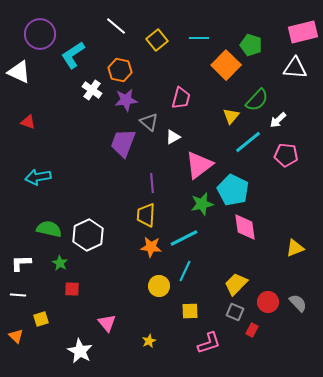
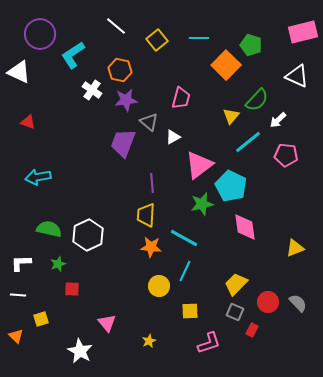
white triangle at (295, 68): moved 2 px right, 8 px down; rotated 20 degrees clockwise
cyan pentagon at (233, 190): moved 2 px left, 4 px up
cyan line at (184, 238): rotated 56 degrees clockwise
green star at (60, 263): moved 2 px left, 1 px down; rotated 21 degrees clockwise
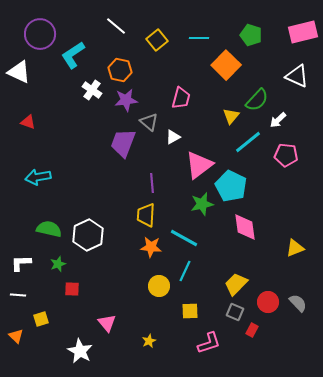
green pentagon at (251, 45): moved 10 px up
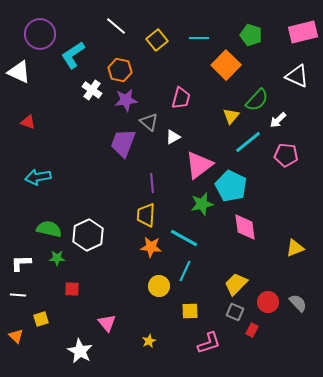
green star at (58, 264): moved 1 px left, 6 px up; rotated 21 degrees clockwise
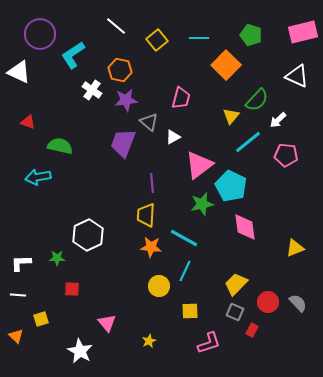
green semicircle at (49, 229): moved 11 px right, 83 px up
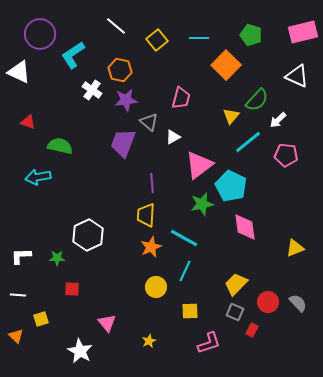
orange star at (151, 247): rotated 30 degrees counterclockwise
white L-shape at (21, 263): moved 7 px up
yellow circle at (159, 286): moved 3 px left, 1 px down
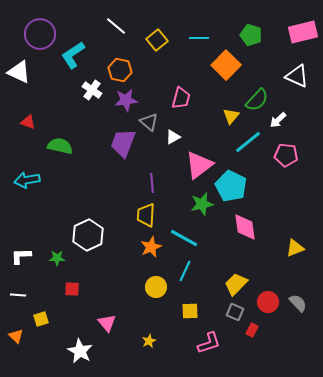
cyan arrow at (38, 177): moved 11 px left, 3 px down
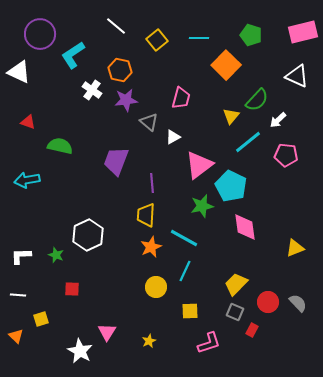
purple trapezoid at (123, 143): moved 7 px left, 18 px down
green star at (202, 204): moved 2 px down
green star at (57, 258): moved 1 px left, 3 px up; rotated 21 degrees clockwise
pink triangle at (107, 323): moved 9 px down; rotated 12 degrees clockwise
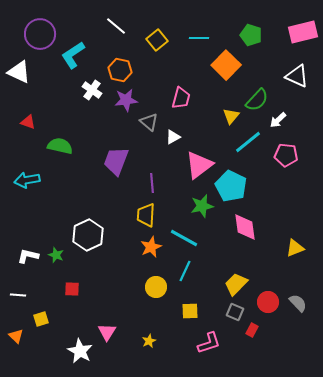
white L-shape at (21, 256): moved 7 px right; rotated 15 degrees clockwise
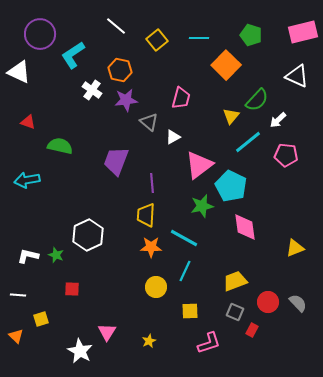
orange star at (151, 247): rotated 25 degrees clockwise
yellow trapezoid at (236, 284): moved 1 px left, 3 px up; rotated 25 degrees clockwise
